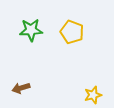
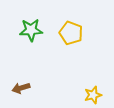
yellow pentagon: moved 1 px left, 1 px down
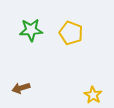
yellow star: rotated 24 degrees counterclockwise
